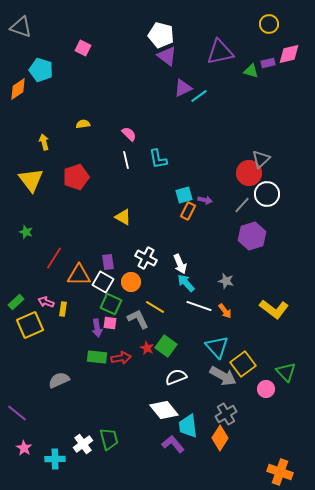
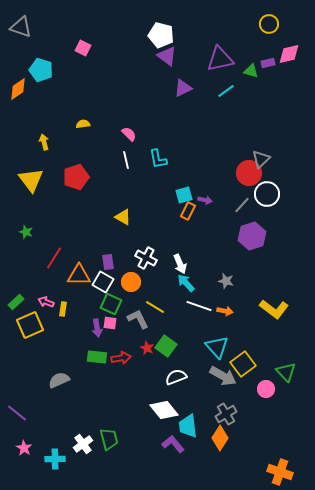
purple triangle at (220, 52): moved 7 px down
cyan line at (199, 96): moved 27 px right, 5 px up
orange arrow at (225, 311): rotated 42 degrees counterclockwise
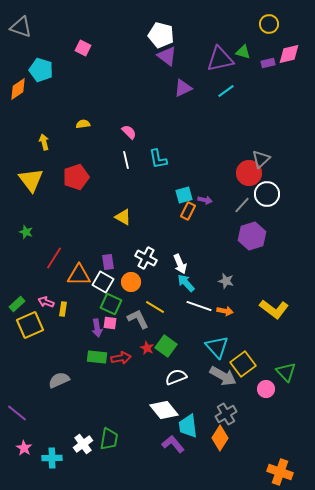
green triangle at (251, 71): moved 8 px left, 19 px up
pink semicircle at (129, 134): moved 2 px up
green rectangle at (16, 302): moved 1 px right, 2 px down
green trapezoid at (109, 439): rotated 25 degrees clockwise
cyan cross at (55, 459): moved 3 px left, 1 px up
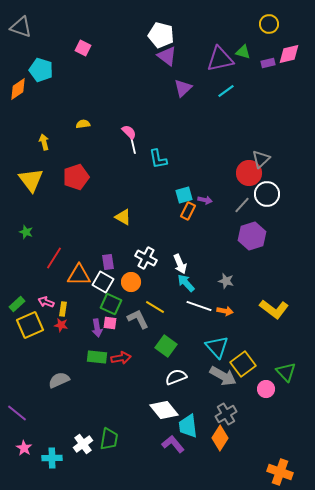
purple triangle at (183, 88): rotated 18 degrees counterclockwise
white line at (126, 160): moved 7 px right, 15 px up
red star at (147, 348): moved 86 px left, 23 px up; rotated 16 degrees counterclockwise
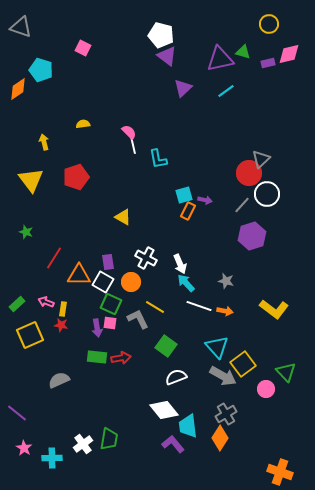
yellow square at (30, 325): moved 10 px down
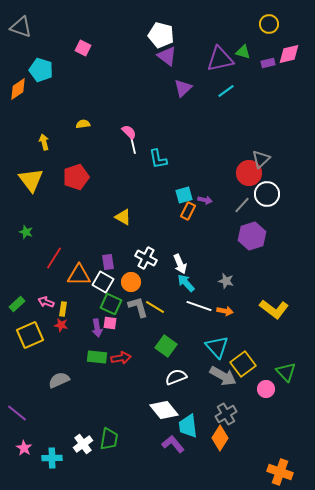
gray L-shape at (138, 319): moved 12 px up; rotated 10 degrees clockwise
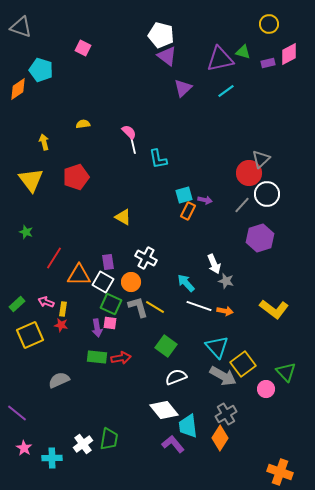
pink diamond at (289, 54): rotated 15 degrees counterclockwise
purple hexagon at (252, 236): moved 8 px right, 2 px down
white arrow at (180, 264): moved 34 px right
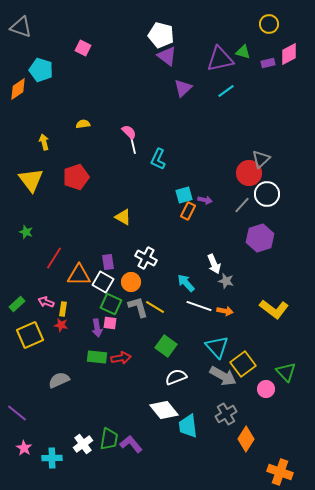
cyan L-shape at (158, 159): rotated 35 degrees clockwise
orange diamond at (220, 438): moved 26 px right, 1 px down
purple L-shape at (173, 444): moved 42 px left
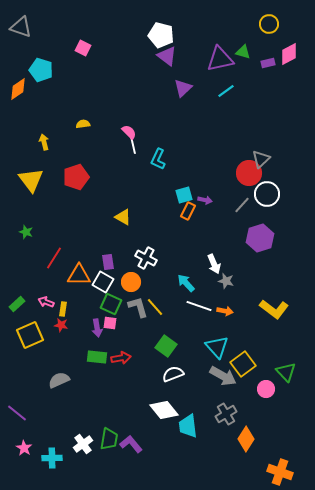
yellow line at (155, 307): rotated 18 degrees clockwise
white semicircle at (176, 377): moved 3 px left, 3 px up
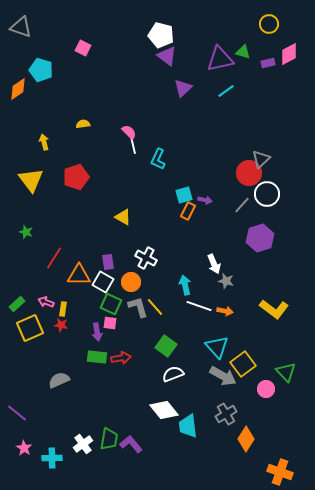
cyan arrow at (186, 283): moved 1 px left, 2 px down; rotated 30 degrees clockwise
purple arrow at (97, 328): moved 4 px down
yellow square at (30, 335): moved 7 px up
